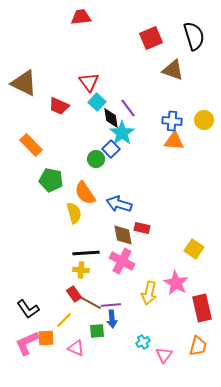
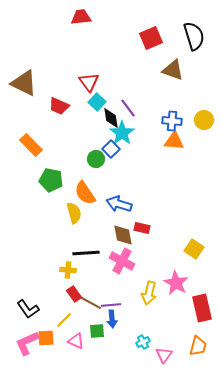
yellow cross at (81, 270): moved 13 px left
pink triangle at (76, 348): moved 7 px up
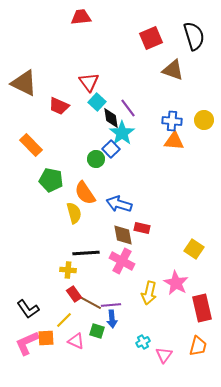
green square at (97, 331): rotated 21 degrees clockwise
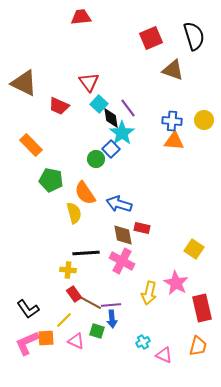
cyan square at (97, 102): moved 2 px right, 2 px down
pink triangle at (164, 355): rotated 42 degrees counterclockwise
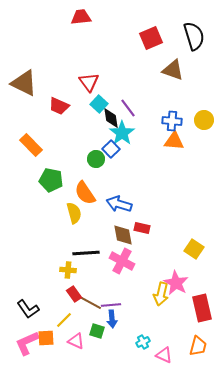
yellow arrow at (149, 293): moved 12 px right, 1 px down
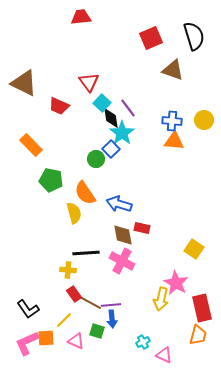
cyan square at (99, 104): moved 3 px right, 1 px up
yellow arrow at (161, 294): moved 5 px down
orange trapezoid at (198, 346): moved 11 px up
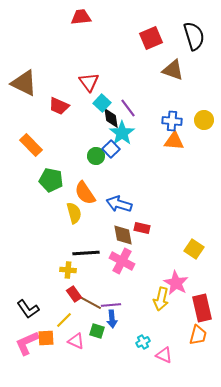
green circle at (96, 159): moved 3 px up
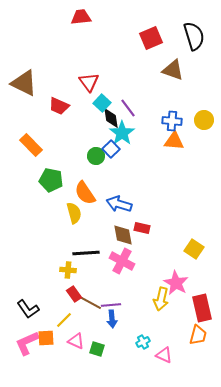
green square at (97, 331): moved 18 px down
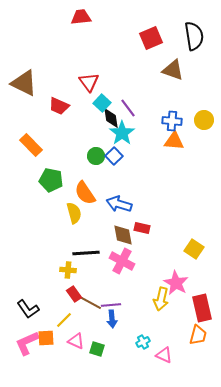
black semicircle at (194, 36): rotated 8 degrees clockwise
blue square at (111, 149): moved 3 px right, 7 px down
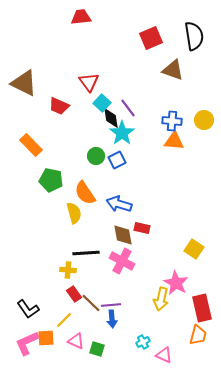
blue square at (114, 156): moved 3 px right, 4 px down; rotated 18 degrees clockwise
brown line at (91, 303): rotated 15 degrees clockwise
